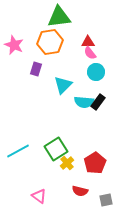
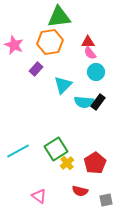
purple rectangle: rotated 24 degrees clockwise
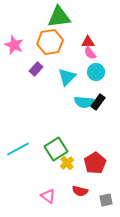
cyan triangle: moved 4 px right, 8 px up
cyan line: moved 2 px up
pink triangle: moved 9 px right
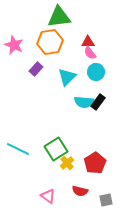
cyan line: rotated 55 degrees clockwise
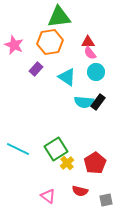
cyan triangle: rotated 42 degrees counterclockwise
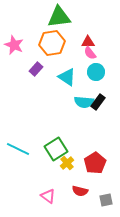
orange hexagon: moved 2 px right, 1 px down
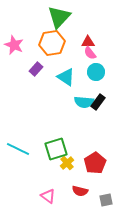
green triangle: rotated 40 degrees counterclockwise
cyan triangle: moved 1 px left
green square: rotated 15 degrees clockwise
